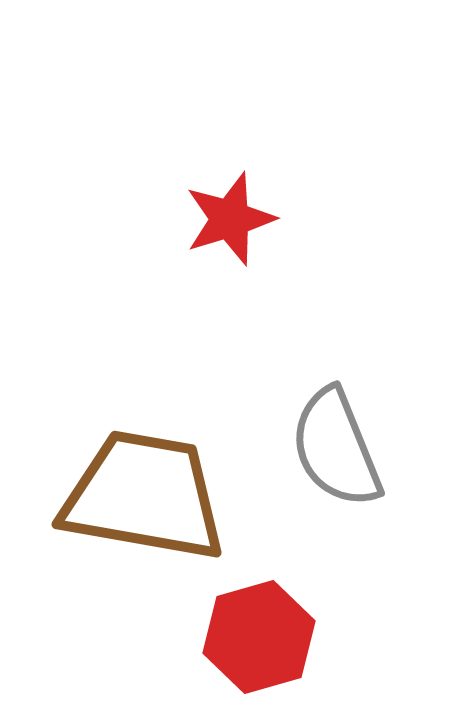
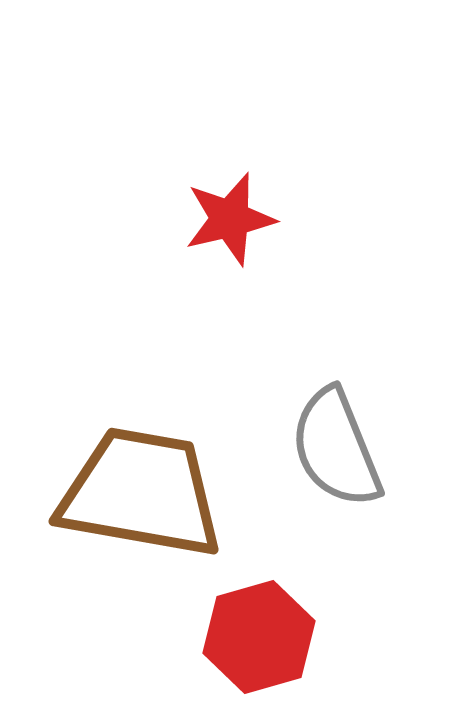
red star: rotated 4 degrees clockwise
brown trapezoid: moved 3 px left, 3 px up
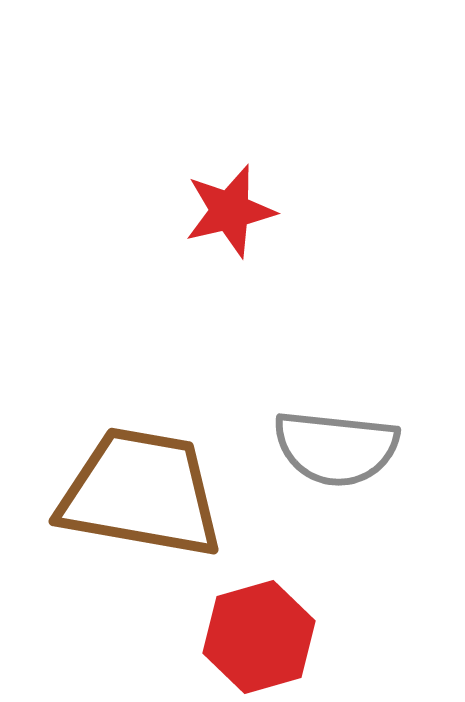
red star: moved 8 px up
gray semicircle: rotated 62 degrees counterclockwise
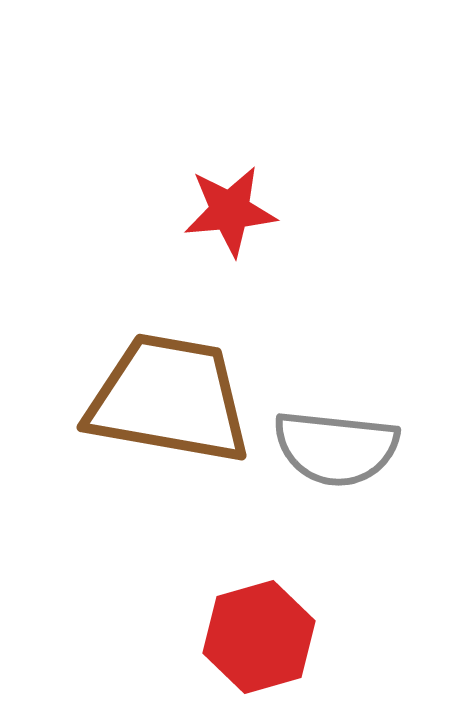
red star: rotated 8 degrees clockwise
brown trapezoid: moved 28 px right, 94 px up
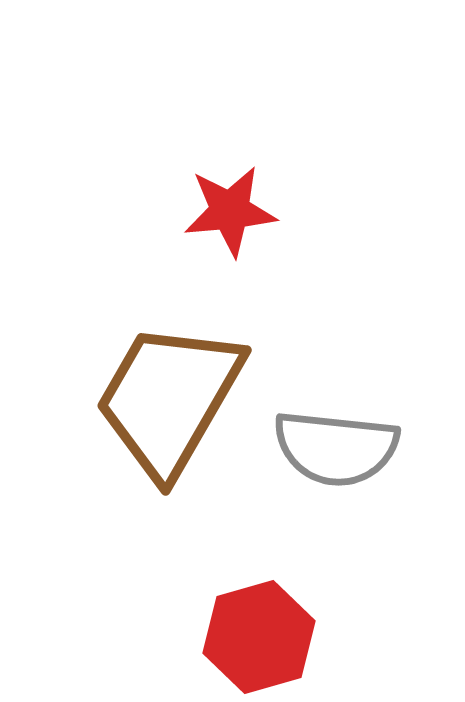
brown trapezoid: rotated 70 degrees counterclockwise
